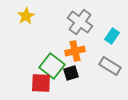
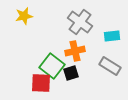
yellow star: moved 2 px left; rotated 18 degrees clockwise
cyan rectangle: rotated 49 degrees clockwise
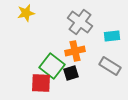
yellow star: moved 2 px right, 3 px up
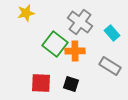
cyan rectangle: moved 3 px up; rotated 56 degrees clockwise
orange cross: rotated 12 degrees clockwise
green square: moved 3 px right, 22 px up
black square: moved 11 px down; rotated 35 degrees clockwise
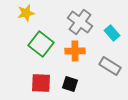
green square: moved 14 px left
black square: moved 1 px left
